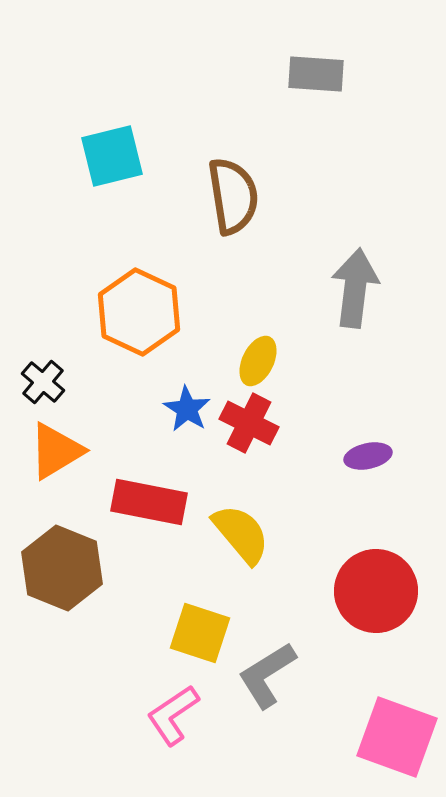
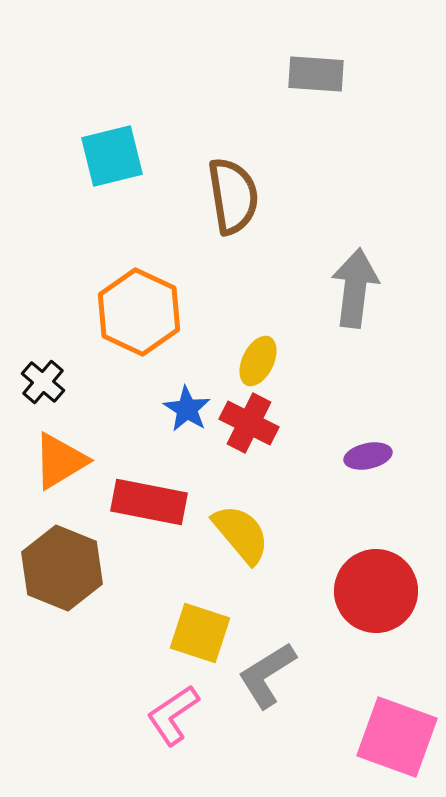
orange triangle: moved 4 px right, 10 px down
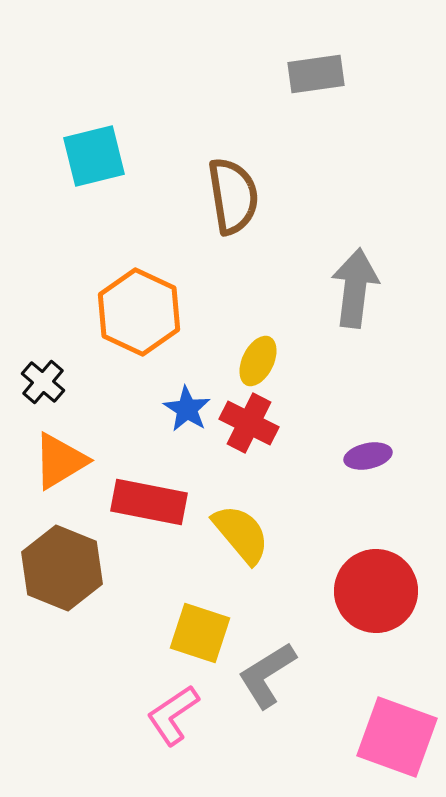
gray rectangle: rotated 12 degrees counterclockwise
cyan square: moved 18 px left
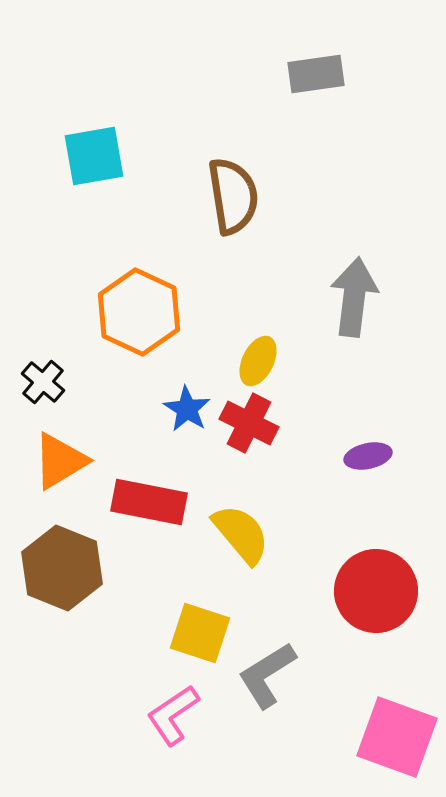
cyan square: rotated 4 degrees clockwise
gray arrow: moved 1 px left, 9 px down
